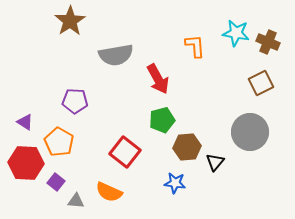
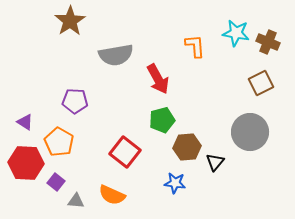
orange semicircle: moved 3 px right, 3 px down
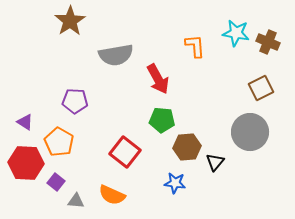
brown square: moved 5 px down
green pentagon: rotated 20 degrees clockwise
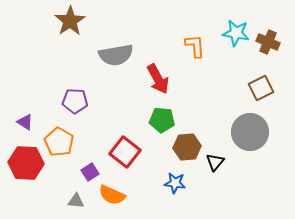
purple square: moved 34 px right, 10 px up; rotated 18 degrees clockwise
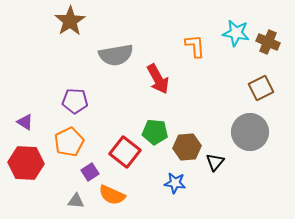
green pentagon: moved 7 px left, 12 px down
orange pentagon: moved 10 px right; rotated 16 degrees clockwise
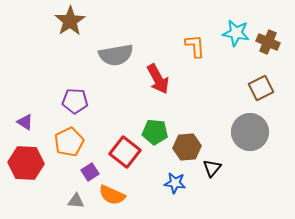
black triangle: moved 3 px left, 6 px down
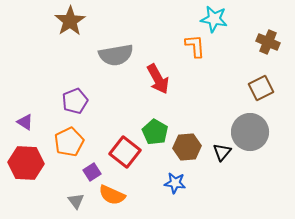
cyan star: moved 22 px left, 14 px up
purple pentagon: rotated 25 degrees counterclockwise
green pentagon: rotated 25 degrees clockwise
black triangle: moved 10 px right, 16 px up
purple square: moved 2 px right
gray triangle: rotated 48 degrees clockwise
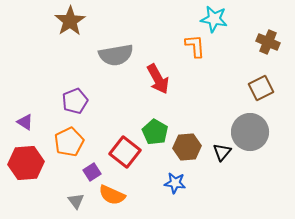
red hexagon: rotated 8 degrees counterclockwise
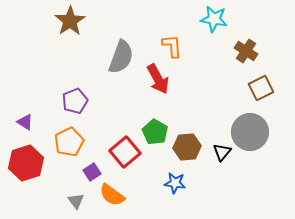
brown cross: moved 22 px left, 9 px down; rotated 10 degrees clockwise
orange L-shape: moved 23 px left
gray semicircle: moved 5 px right, 2 px down; rotated 60 degrees counterclockwise
red square: rotated 12 degrees clockwise
red hexagon: rotated 12 degrees counterclockwise
orange semicircle: rotated 12 degrees clockwise
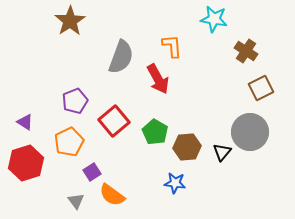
red square: moved 11 px left, 31 px up
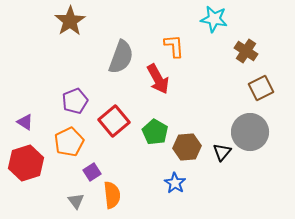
orange L-shape: moved 2 px right
blue star: rotated 25 degrees clockwise
orange semicircle: rotated 132 degrees counterclockwise
